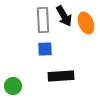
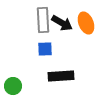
black arrow: moved 2 px left, 7 px down; rotated 30 degrees counterclockwise
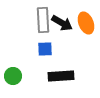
green circle: moved 10 px up
